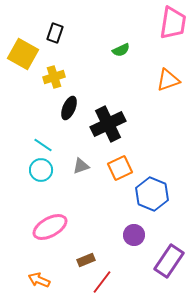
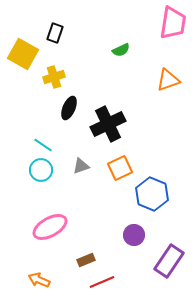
red line: rotated 30 degrees clockwise
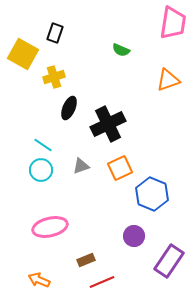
green semicircle: rotated 48 degrees clockwise
pink ellipse: rotated 16 degrees clockwise
purple circle: moved 1 px down
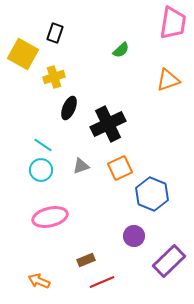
green semicircle: rotated 66 degrees counterclockwise
pink ellipse: moved 10 px up
purple rectangle: rotated 12 degrees clockwise
orange arrow: moved 1 px down
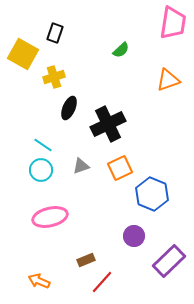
red line: rotated 25 degrees counterclockwise
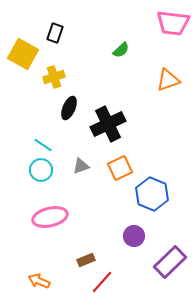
pink trapezoid: rotated 88 degrees clockwise
purple rectangle: moved 1 px right, 1 px down
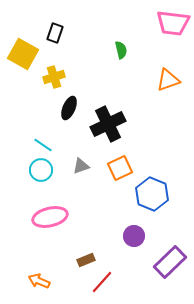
green semicircle: rotated 60 degrees counterclockwise
